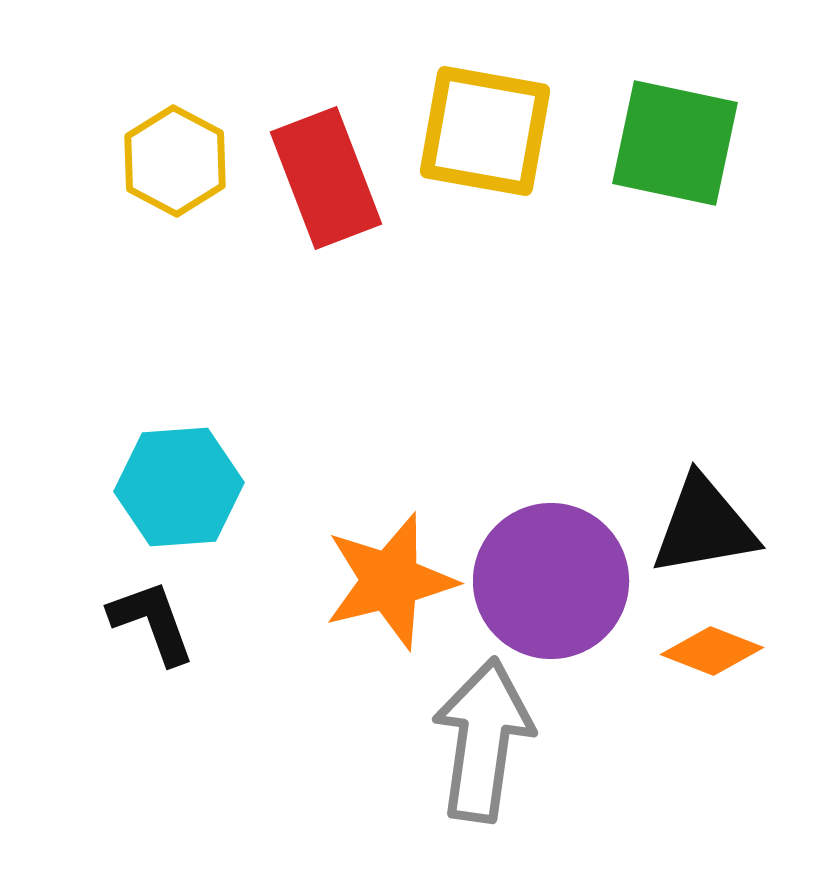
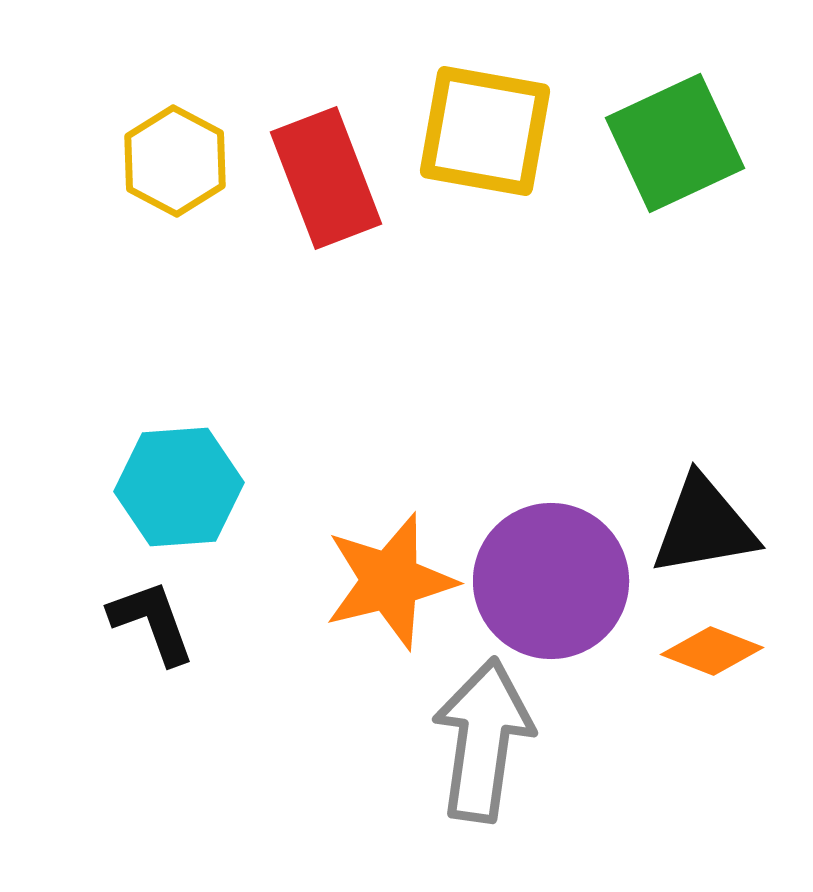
green square: rotated 37 degrees counterclockwise
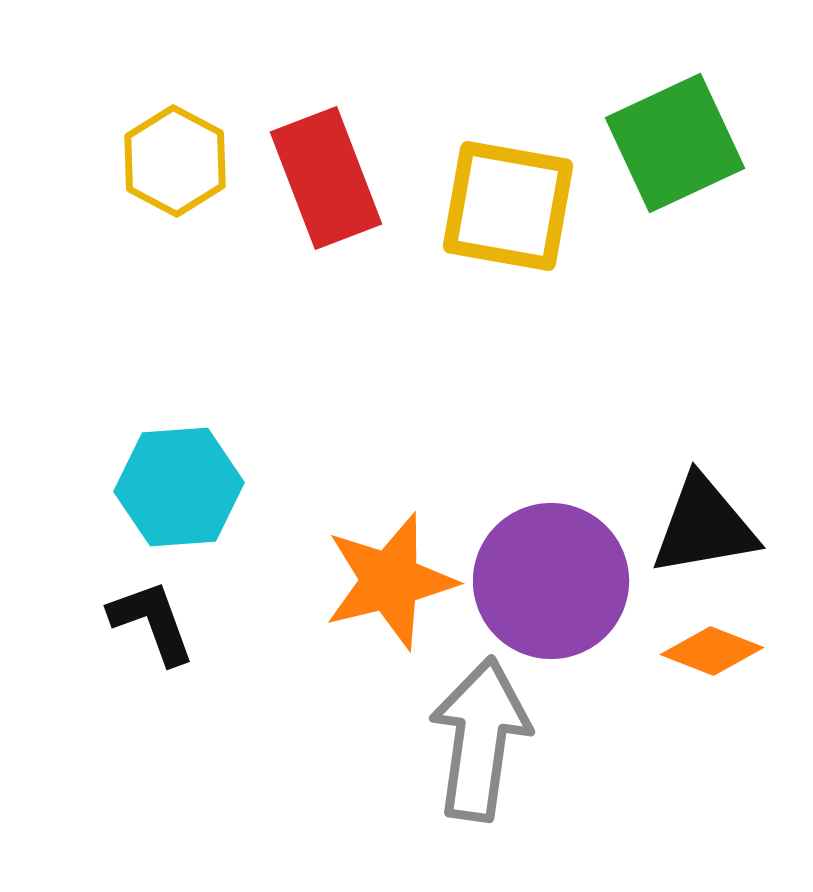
yellow square: moved 23 px right, 75 px down
gray arrow: moved 3 px left, 1 px up
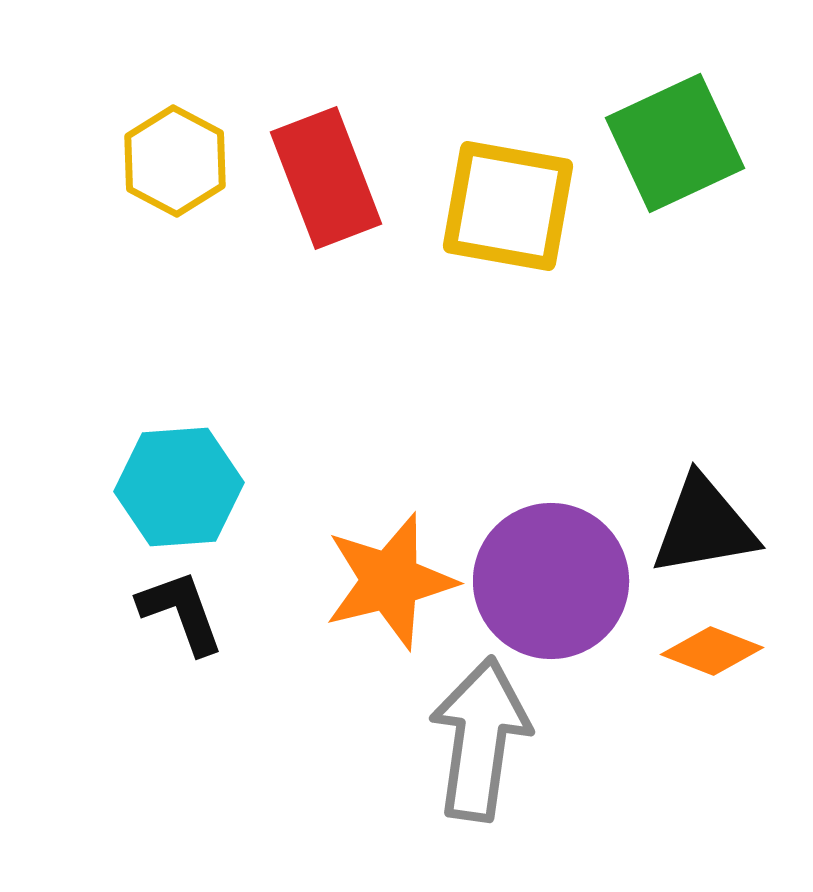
black L-shape: moved 29 px right, 10 px up
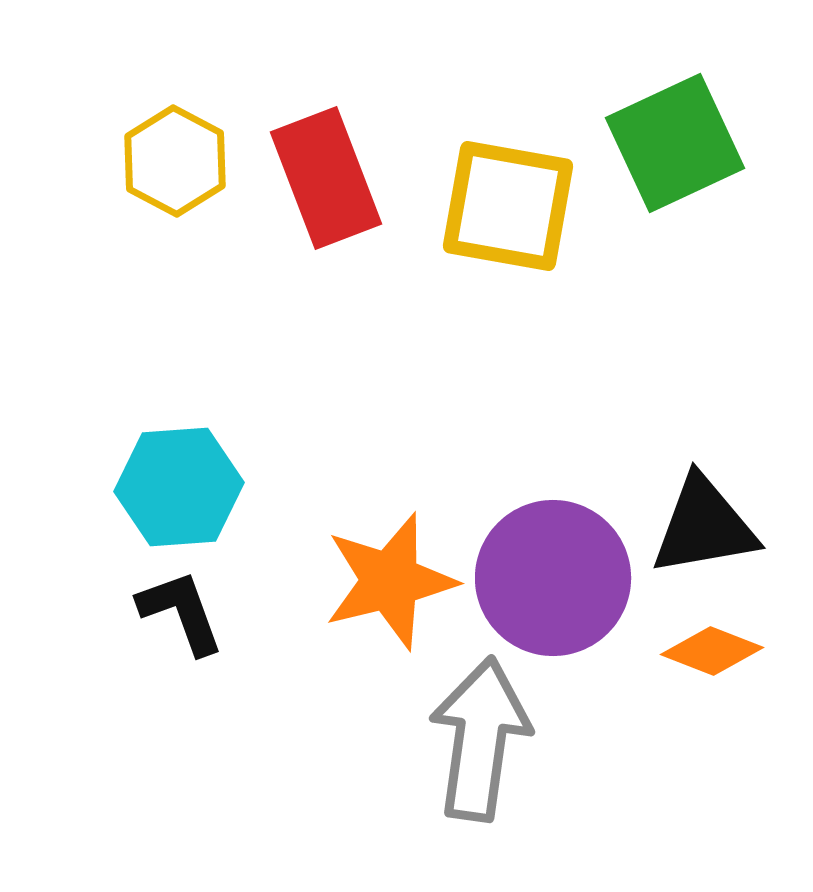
purple circle: moved 2 px right, 3 px up
